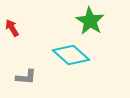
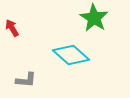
green star: moved 4 px right, 3 px up
gray L-shape: moved 3 px down
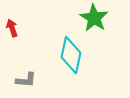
red arrow: rotated 12 degrees clockwise
cyan diamond: rotated 60 degrees clockwise
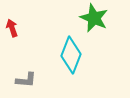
green star: rotated 8 degrees counterclockwise
cyan diamond: rotated 9 degrees clockwise
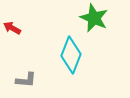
red arrow: rotated 42 degrees counterclockwise
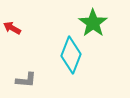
green star: moved 1 px left, 5 px down; rotated 12 degrees clockwise
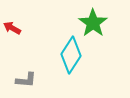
cyan diamond: rotated 12 degrees clockwise
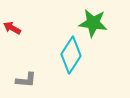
green star: rotated 28 degrees counterclockwise
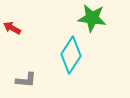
green star: moved 1 px left, 5 px up
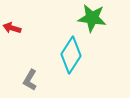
red arrow: rotated 12 degrees counterclockwise
gray L-shape: moved 4 px right; rotated 115 degrees clockwise
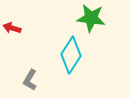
green star: moved 1 px left
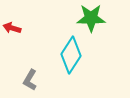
green star: rotated 8 degrees counterclockwise
